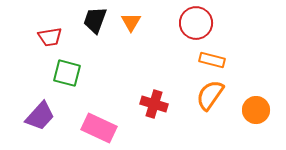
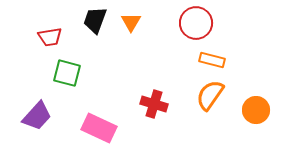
purple trapezoid: moved 3 px left
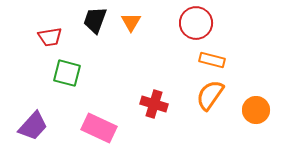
purple trapezoid: moved 4 px left, 10 px down
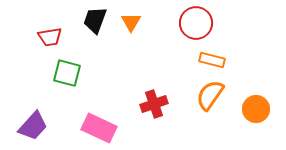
red cross: rotated 36 degrees counterclockwise
orange circle: moved 1 px up
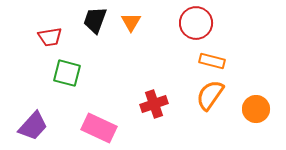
orange rectangle: moved 1 px down
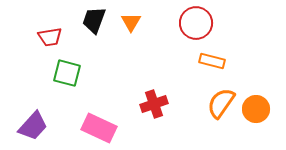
black trapezoid: moved 1 px left
orange semicircle: moved 11 px right, 8 px down
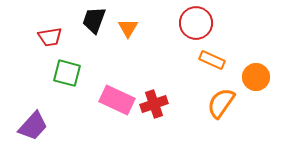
orange triangle: moved 3 px left, 6 px down
orange rectangle: moved 1 px up; rotated 10 degrees clockwise
orange circle: moved 32 px up
pink rectangle: moved 18 px right, 28 px up
